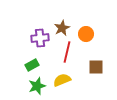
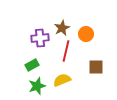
red line: moved 1 px left, 1 px up
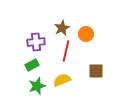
purple cross: moved 4 px left, 4 px down
brown square: moved 4 px down
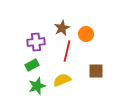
red line: moved 1 px right
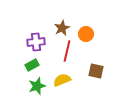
brown square: rotated 14 degrees clockwise
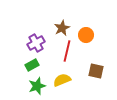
orange circle: moved 1 px down
purple cross: moved 1 px down; rotated 24 degrees counterclockwise
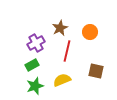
brown star: moved 2 px left
orange circle: moved 4 px right, 3 px up
green star: moved 2 px left
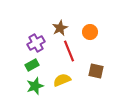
red line: moved 2 px right; rotated 35 degrees counterclockwise
